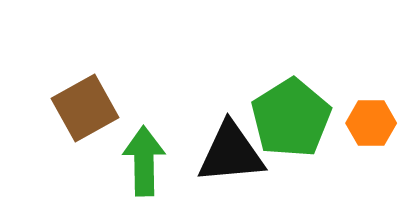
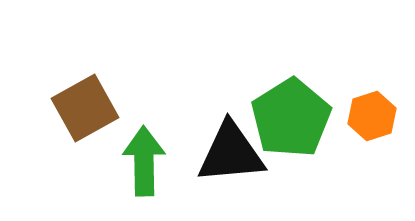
orange hexagon: moved 1 px right, 7 px up; rotated 18 degrees counterclockwise
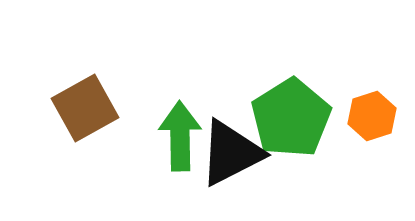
black triangle: rotated 22 degrees counterclockwise
green arrow: moved 36 px right, 25 px up
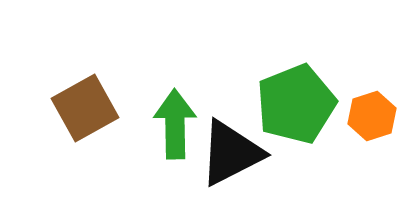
green pentagon: moved 5 px right, 14 px up; rotated 10 degrees clockwise
green arrow: moved 5 px left, 12 px up
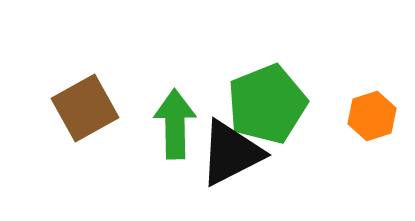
green pentagon: moved 29 px left
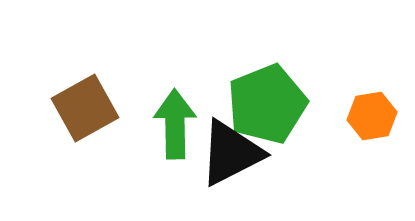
orange hexagon: rotated 9 degrees clockwise
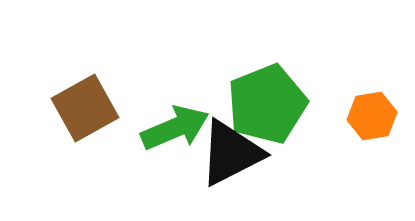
green arrow: moved 4 px down; rotated 68 degrees clockwise
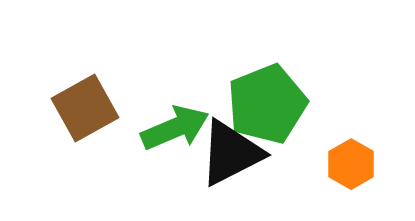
orange hexagon: moved 21 px left, 48 px down; rotated 21 degrees counterclockwise
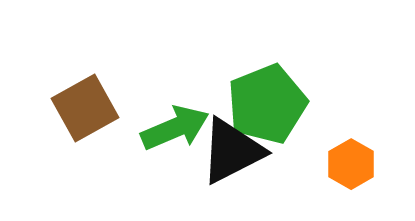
black triangle: moved 1 px right, 2 px up
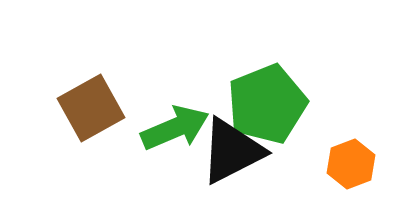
brown square: moved 6 px right
orange hexagon: rotated 9 degrees clockwise
